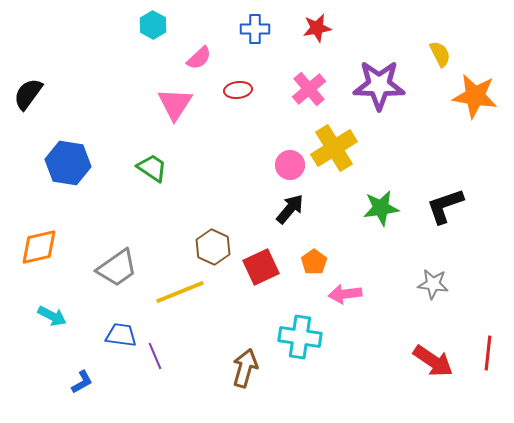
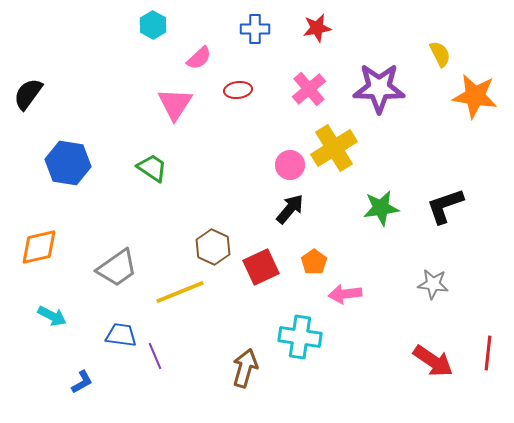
purple star: moved 3 px down
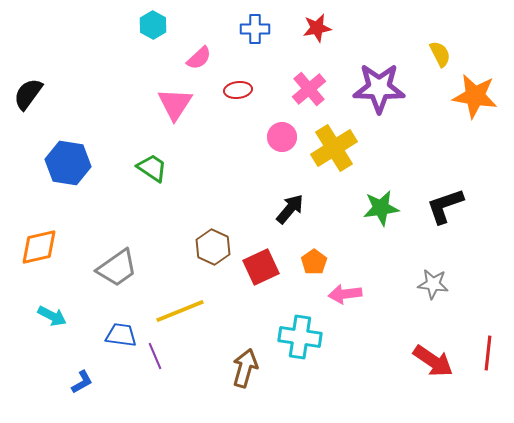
pink circle: moved 8 px left, 28 px up
yellow line: moved 19 px down
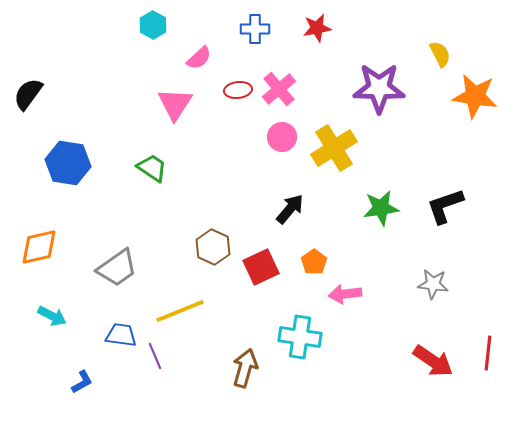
pink cross: moved 30 px left
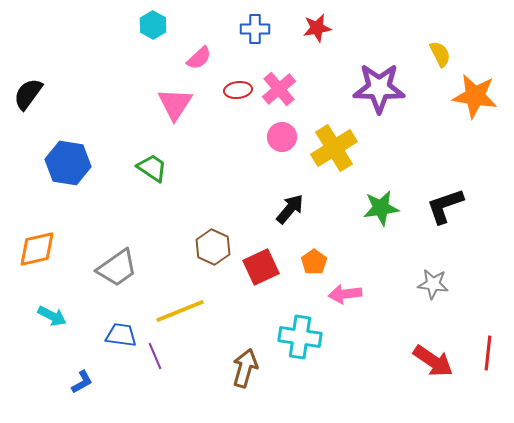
orange diamond: moved 2 px left, 2 px down
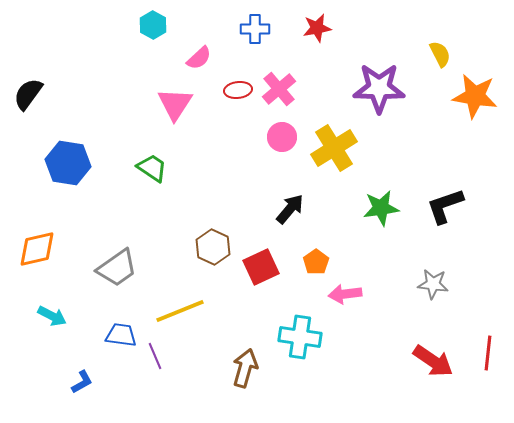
orange pentagon: moved 2 px right
